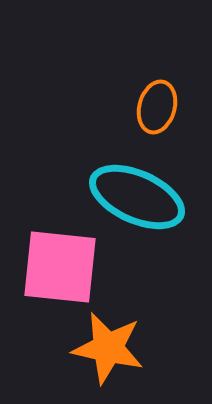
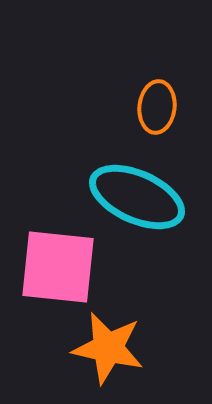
orange ellipse: rotated 9 degrees counterclockwise
pink square: moved 2 px left
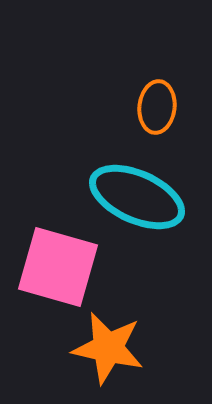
pink square: rotated 10 degrees clockwise
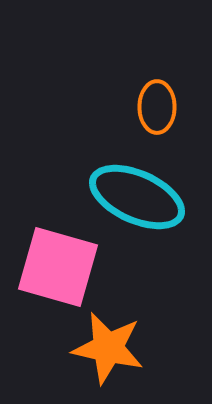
orange ellipse: rotated 6 degrees counterclockwise
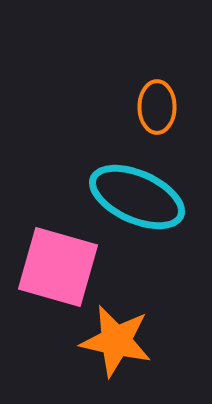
orange star: moved 8 px right, 7 px up
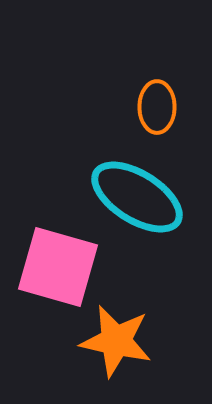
cyan ellipse: rotated 8 degrees clockwise
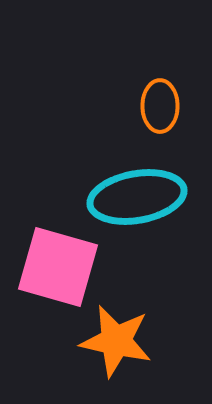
orange ellipse: moved 3 px right, 1 px up
cyan ellipse: rotated 42 degrees counterclockwise
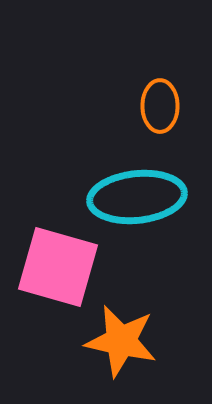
cyan ellipse: rotated 4 degrees clockwise
orange star: moved 5 px right
